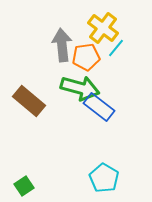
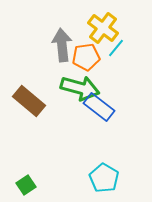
green square: moved 2 px right, 1 px up
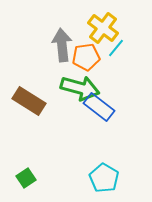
brown rectangle: rotated 8 degrees counterclockwise
green square: moved 7 px up
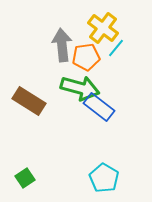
green square: moved 1 px left
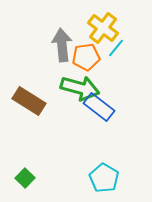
green square: rotated 12 degrees counterclockwise
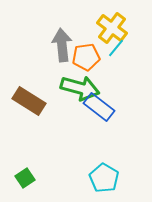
yellow cross: moved 9 px right
green square: rotated 12 degrees clockwise
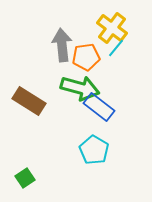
cyan pentagon: moved 10 px left, 28 px up
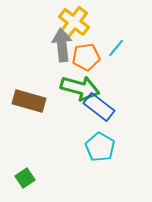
yellow cross: moved 38 px left, 6 px up
brown rectangle: rotated 16 degrees counterclockwise
cyan pentagon: moved 6 px right, 3 px up
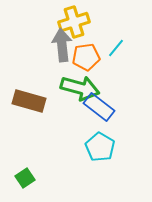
yellow cross: rotated 36 degrees clockwise
